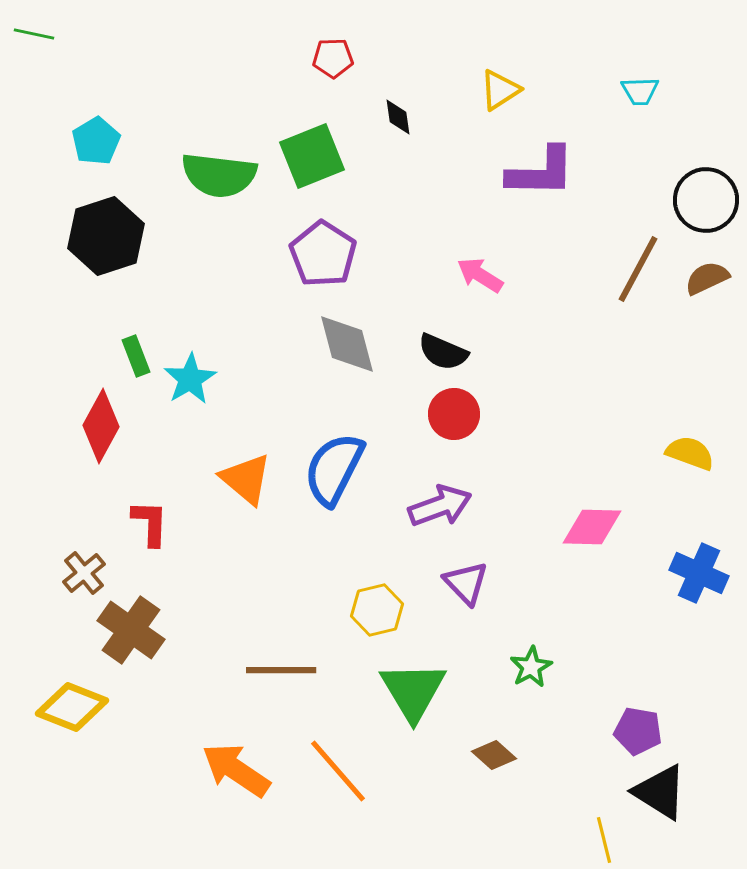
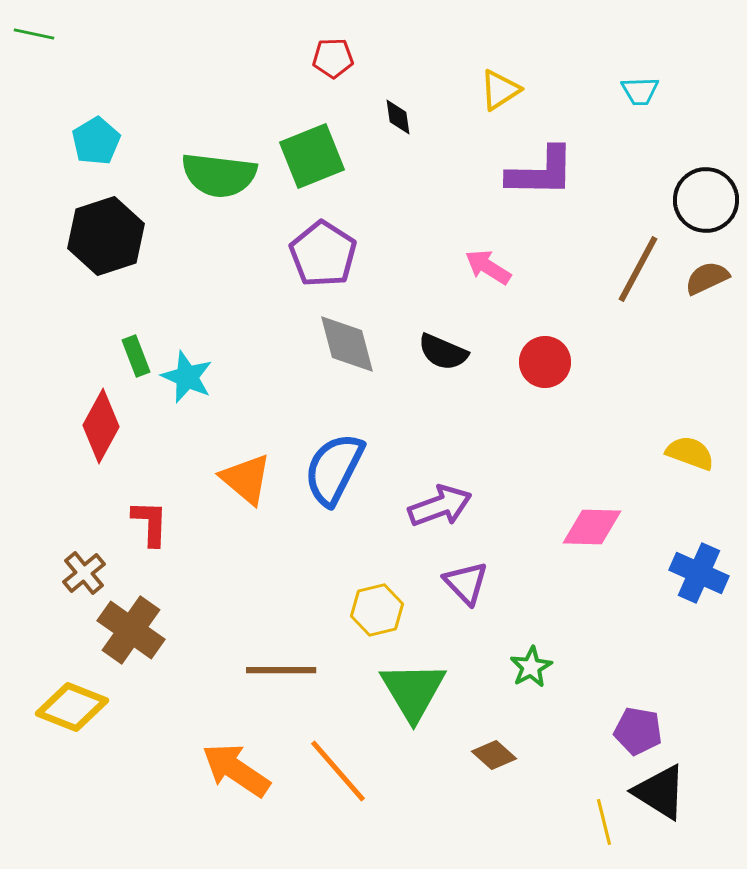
pink arrow at (480, 275): moved 8 px right, 8 px up
cyan star at (190, 379): moved 3 px left, 2 px up; rotated 18 degrees counterclockwise
red circle at (454, 414): moved 91 px right, 52 px up
yellow line at (604, 840): moved 18 px up
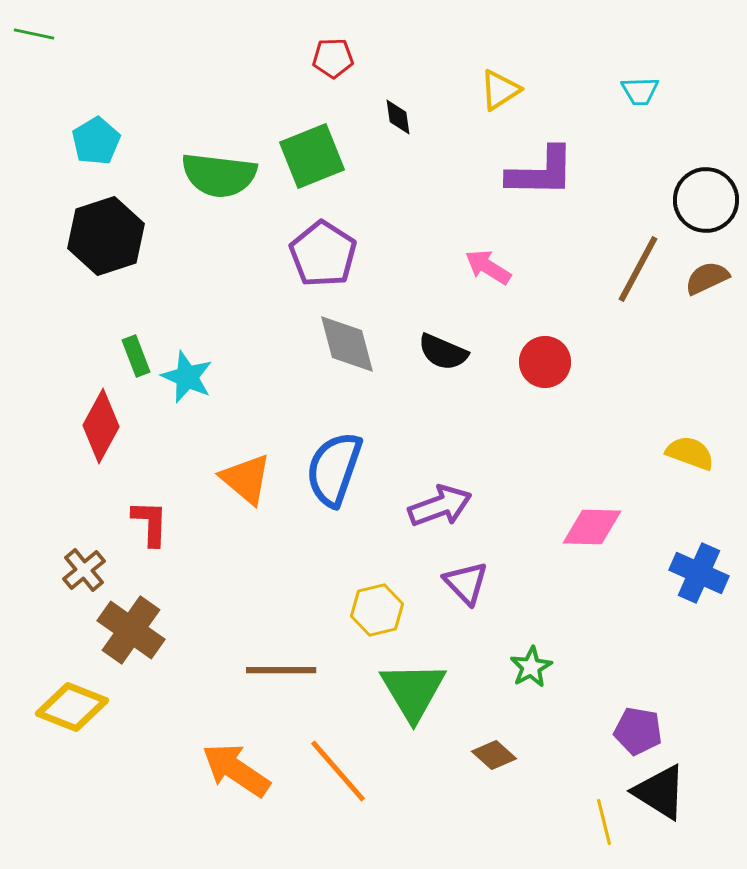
blue semicircle at (334, 469): rotated 8 degrees counterclockwise
brown cross at (84, 573): moved 3 px up
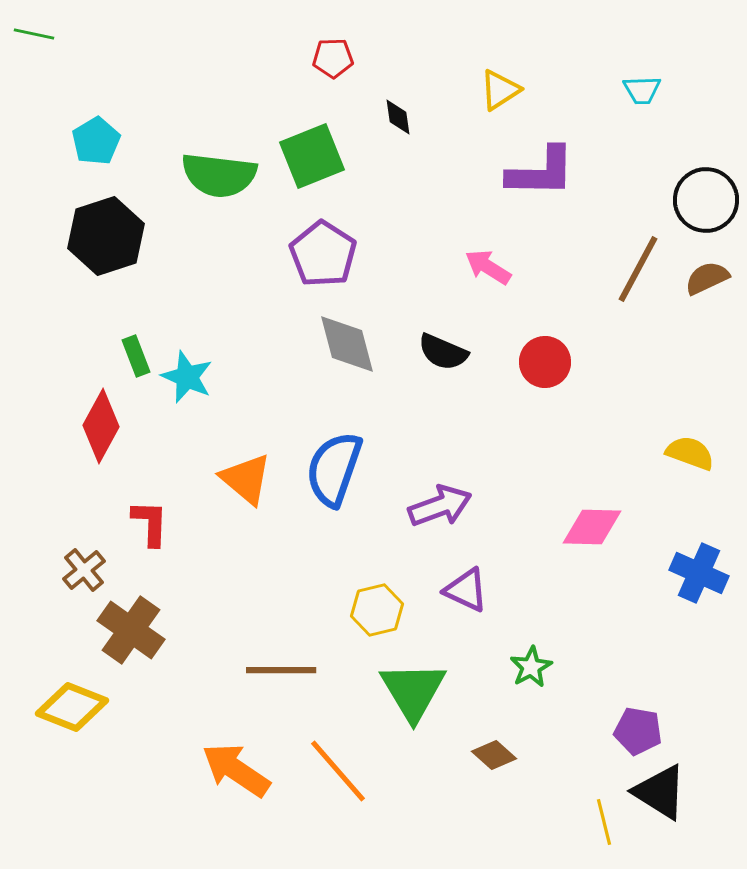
cyan trapezoid at (640, 91): moved 2 px right, 1 px up
purple triangle at (466, 583): moved 7 px down; rotated 21 degrees counterclockwise
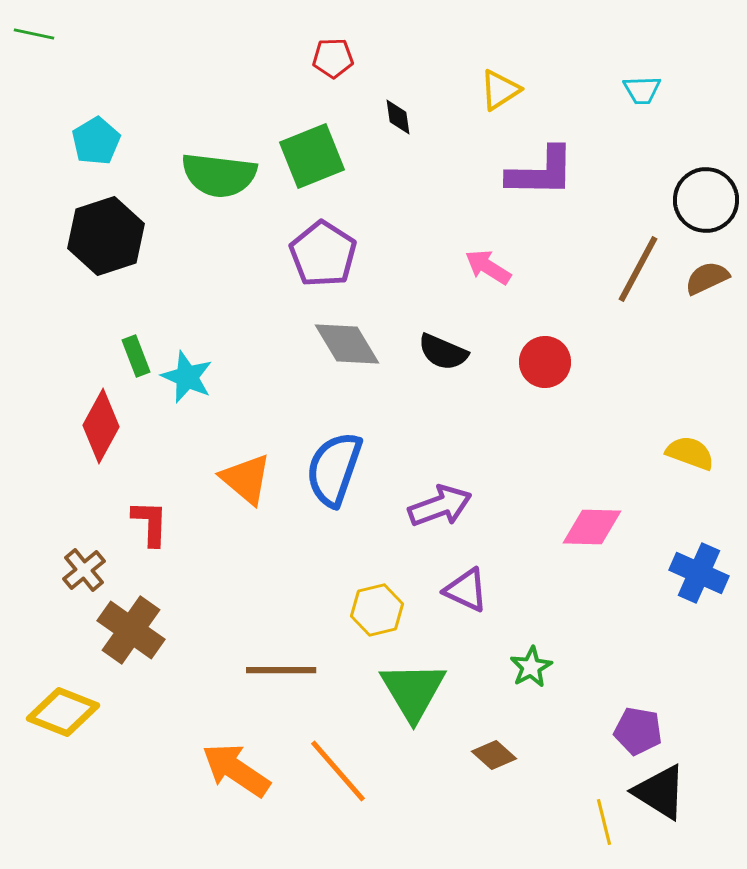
gray diamond at (347, 344): rotated 16 degrees counterclockwise
yellow diamond at (72, 707): moved 9 px left, 5 px down
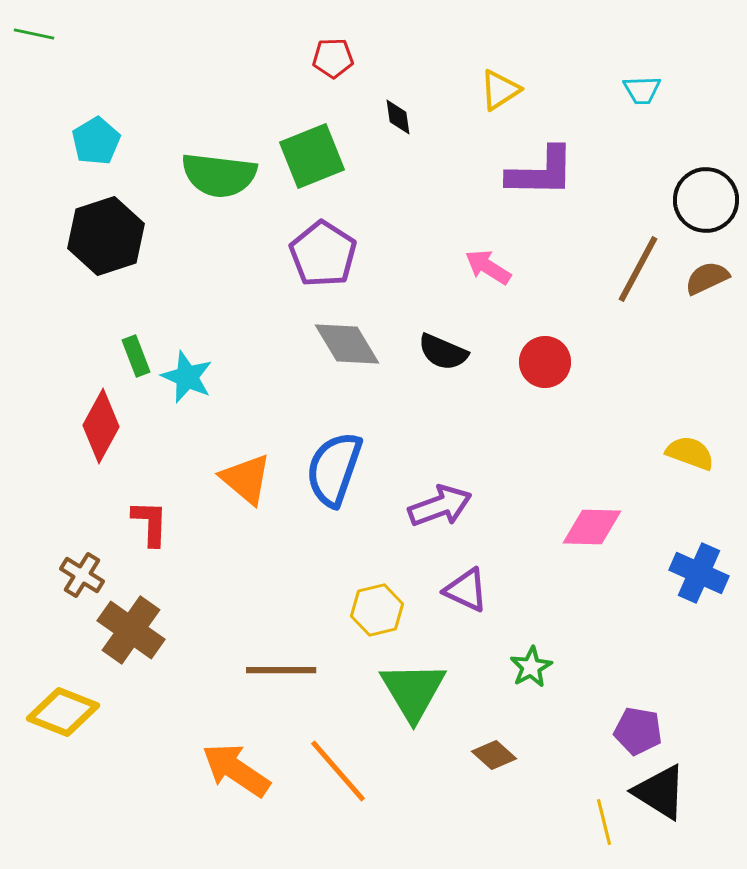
brown cross at (84, 570): moved 2 px left, 5 px down; rotated 18 degrees counterclockwise
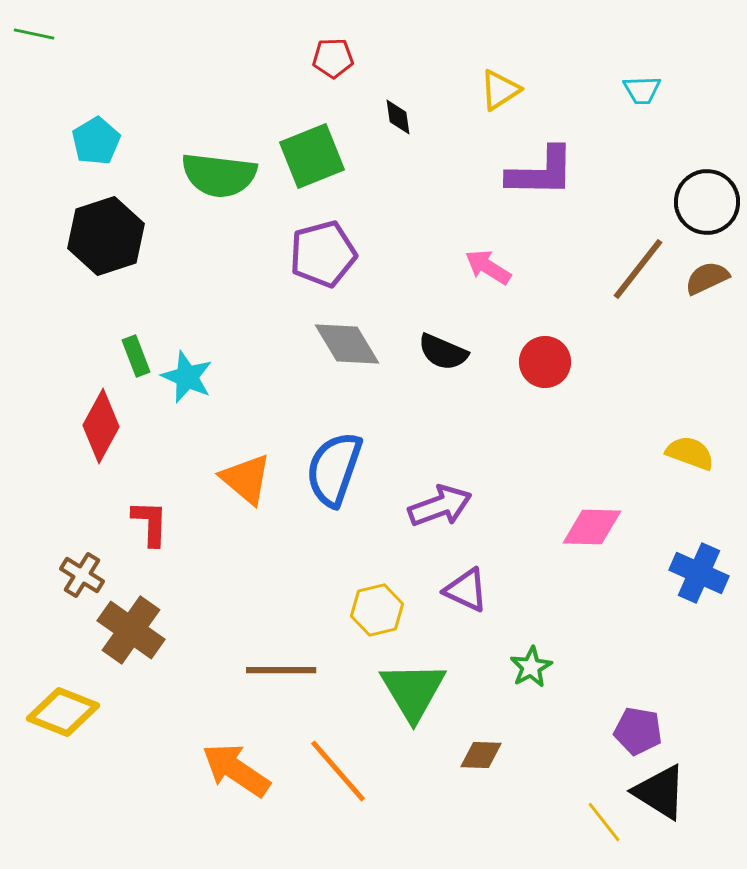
black circle at (706, 200): moved 1 px right, 2 px down
purple pentagon at (323, 254): rotated 24 degrees clockwise
brown line at (638, 269): rotated 10 degrees clockwise
brown diamond at (494, 755): moved 13 px left; rotated 39 degrees counterclockwise
yellow line at (604, 822): rotated 24 degrees counterclockwise
